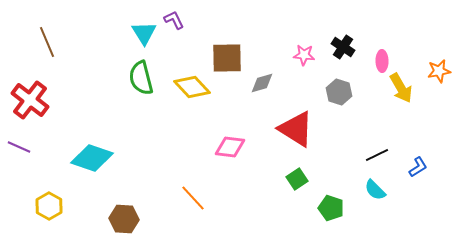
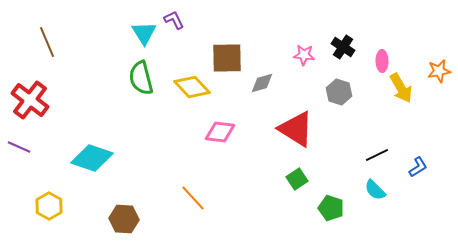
pink diamond: moved 10 px left, 15 px up
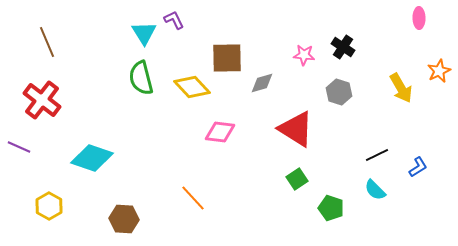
pink ellipse: moved 37 px right, 43 px up
orange star: rotated 15 degrees counterclockwise
red cross: moved 12 px right
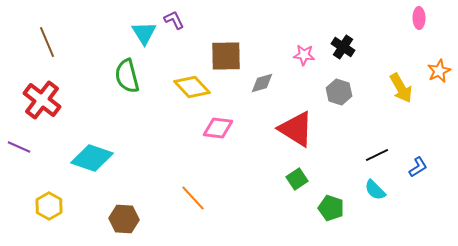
brown square: moved 1 px left, 2 px up
green semicircle: moved 14 px left, 2 px up
pink diamond: moved 2 px left, 4 px up
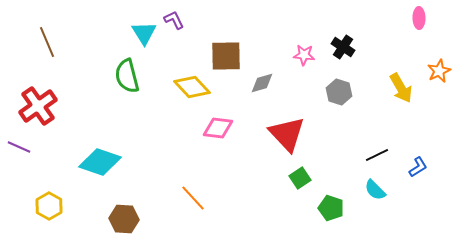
red cross: moved 4 px left, 6 px down; rotated 18 degrees clockwise
red triangle: moved 9 px left, 5 px down; rotated 15 degrees clockwise
cyan diamond: moved 8 px right, 4 px down
green square: moved 3 px right, 1 px up
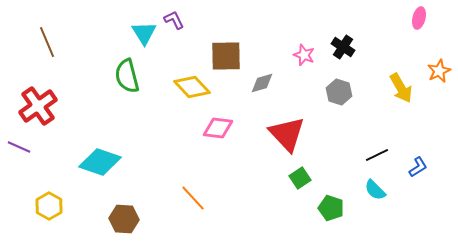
pink ellipse: rotated 15 degrees clockwise
pink star: rotated 15 degrees clockwise
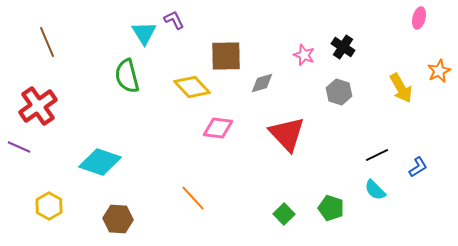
green square: moved 16 px left, 36 px down; rotated 10 degrees counterclockwise
brown hexagon: moved 6 px left
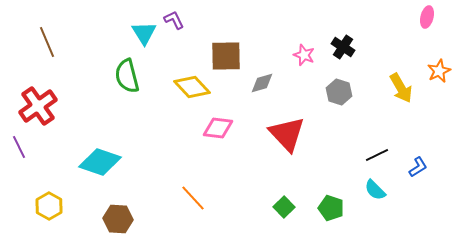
pink ellipse: moved 8 px right, 1 px up
purple line: rotated 40 degrees clockwise
green square: moved 7 px up
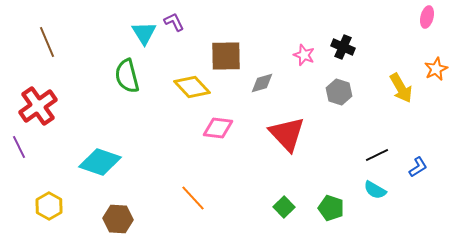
purple L-shape: moved 2 px down
black cross: rotated 10 degrees counterclockwise
orange star: moved 3 px left, 2 px up
cyan semicircle: rotated 15 degrees counterclockwise
